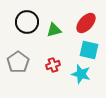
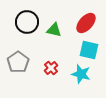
green triangle: rotated 28 degrees clockwise
red cross: moved 2 px left, 3 px down; rotated 24 degrees counterclockwise
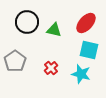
gray pentagon: moved 3 px left, 1 px up
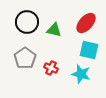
gray pentagon: moved 10 px right, 3 px up
red cross: rotated 24 degrees counterclockwise
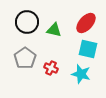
cyan square: moved 1 px left, 1 px up
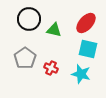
black circle: moved 2 px right, 3 px up
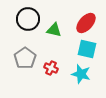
black circle: moved 1 px left
cyan square: moved 1 px left
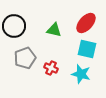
black circle: moved 14 px left, 7 px down
gray pentagon: rotated 15 degrees clockwise
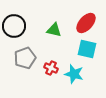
cyan star: moved 7 px left
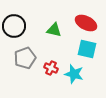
red ellipse: rotated 75 degrees clockwise
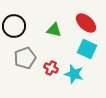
red ellipse: rotated 15 degrees clockwise
cyan square: rotated 12 degrees clockwise
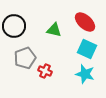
red ellipse: moved 1 px left, 1 px up
red cross: moved 6 px left, 3 px down
cyan star: moved 11 px right
